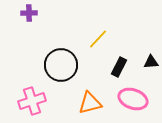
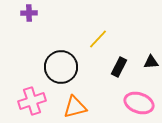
black circle: moved 2 px down
pink ellipse: moved 6 px right, 4 px down
orange triangle: moved 15 px left, 4 px down
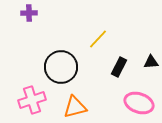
pink cross: moved 1 px up
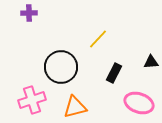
black rectangle: moved 5 px left, 6 px down
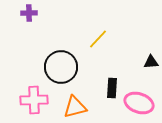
black rectangle: moved 2 px left, 15 px down; rotated 24 degrees counterclockwise
pink cross: moved 2 px right; rotated 16 degrees clockwise
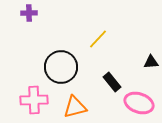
black rectangle: moved 6 px up; rotated 42 degrees counterclockwise
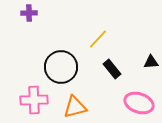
black rectangle: moved 13 px up
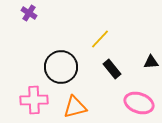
purple cross: rotated 35 degrees clockwise
yellow line: moved 2 px right
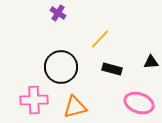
purple cross: moved 29 px right
black rectangle: rotated 36 degrees counterclockwise
